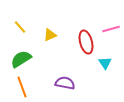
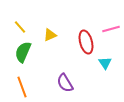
green semicircle: moved 2 px right, 7 px up; rotated 35 degrees counterclockwise
purple semicircle: rotated 132 degrees counterclockwise
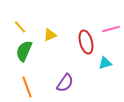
green semicircle: moved 1 px right, 1 px up
cyan triangle: rotated 48 degrees clockwise
purple semicircle: rotated 114 degrees counterclockwise
orange line: moved 5 px right
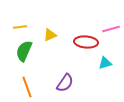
yellow line: rotated 56 degrees counterclockwise
red ellipse: rotated 70 degrees counterclockwise
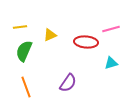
cyan triangle: moved 6 px right
purple semicircle: moved 3 px right
orange line: moved 1 px left
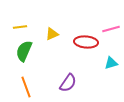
yellow triangle: moved 2 px right, 1 px up
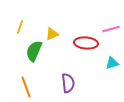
yellow line: rotated 64 degrees counterclockwise
red ellipse: moved 1 px down
green semicircle: moved 10 px right
cyan triangle: moved 1 px right
purple semicircle: rotated 42 degrees counterclockwise
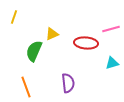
yellow line: moved 6 px left, 10 px up
